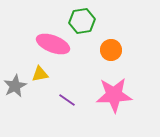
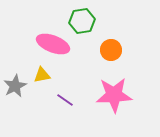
yellow triangle: moved 2 px right, 1 px down
purple line: moved 2 px left
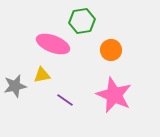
gray star: rotated 15 degrees clockwise
pink star: rotated 27 degrees clockwise
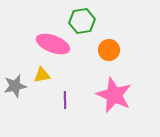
orange circle: moved 2 px left
purple line: rotated 54 degrees clockwise
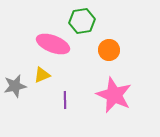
yellow triangle: rotated 12 degrees counterclockwise
